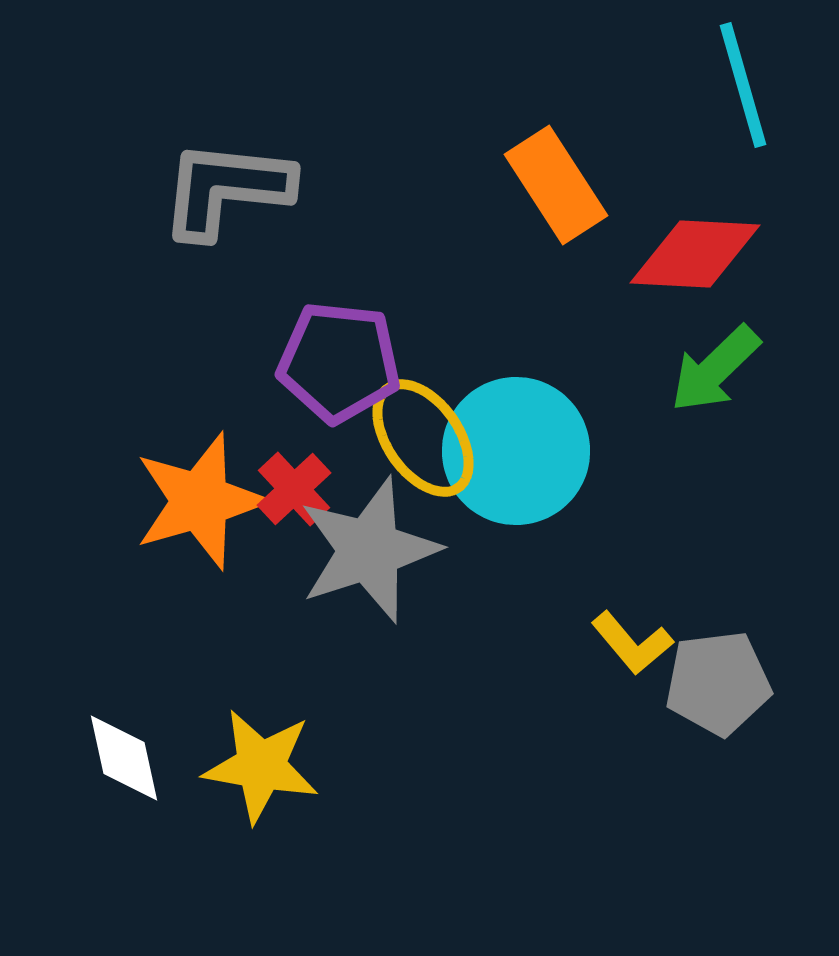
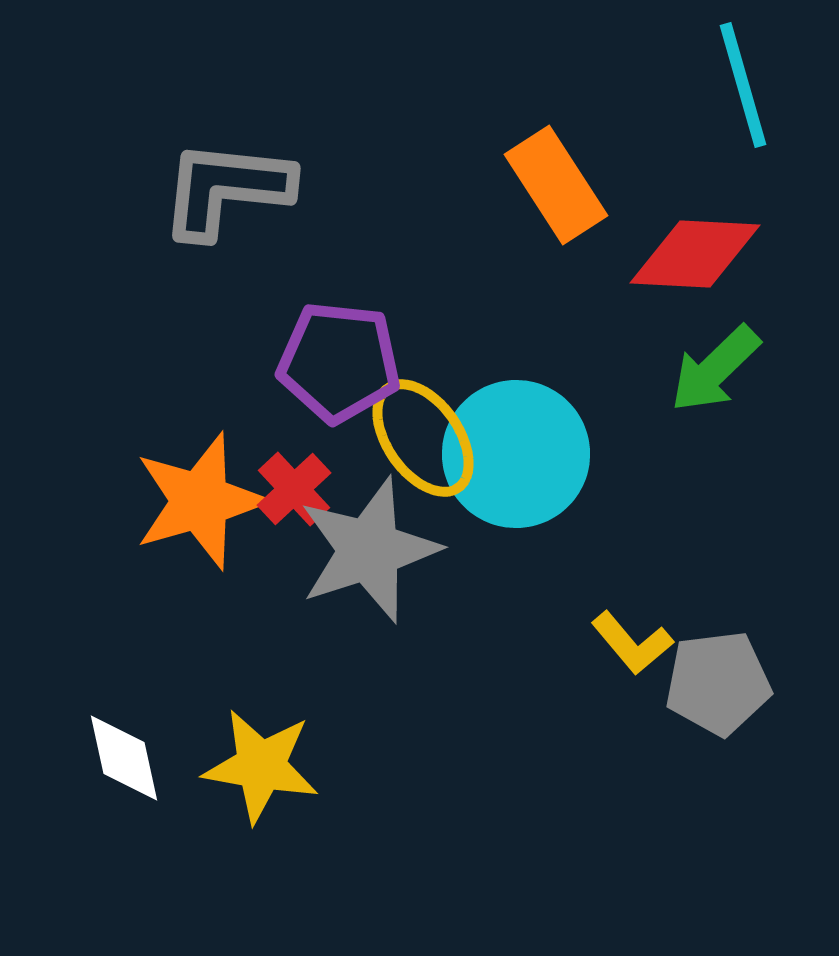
cyan circle: moved 3 px down
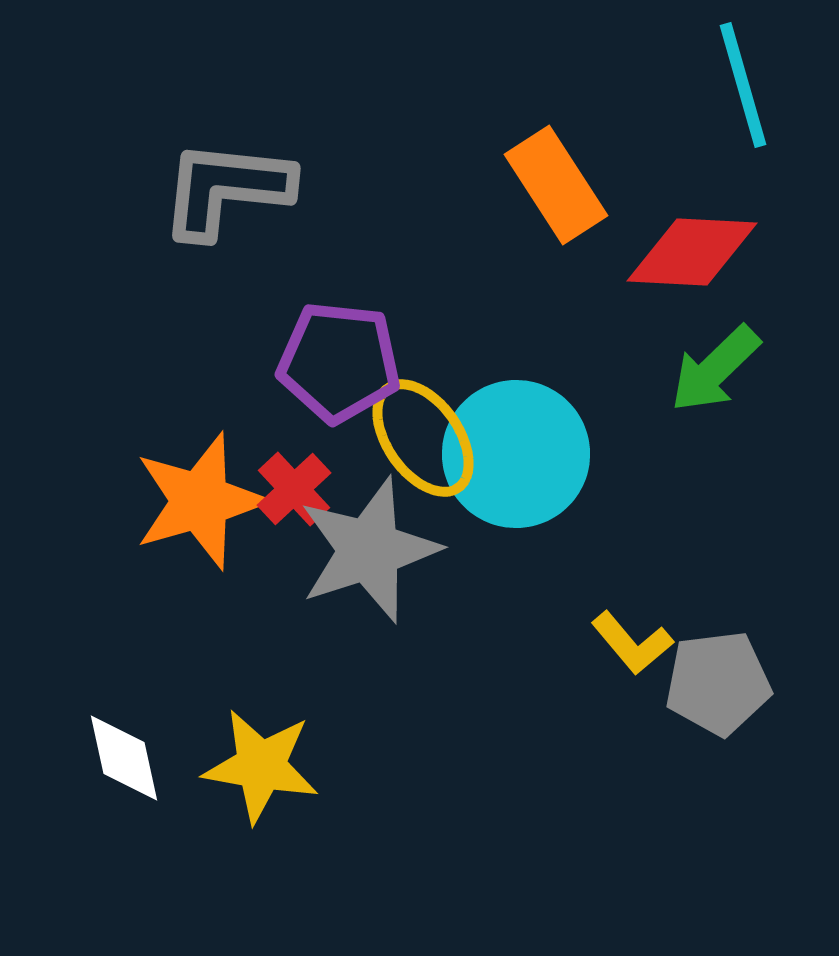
red diamond: moved 3 px left, 2 px up
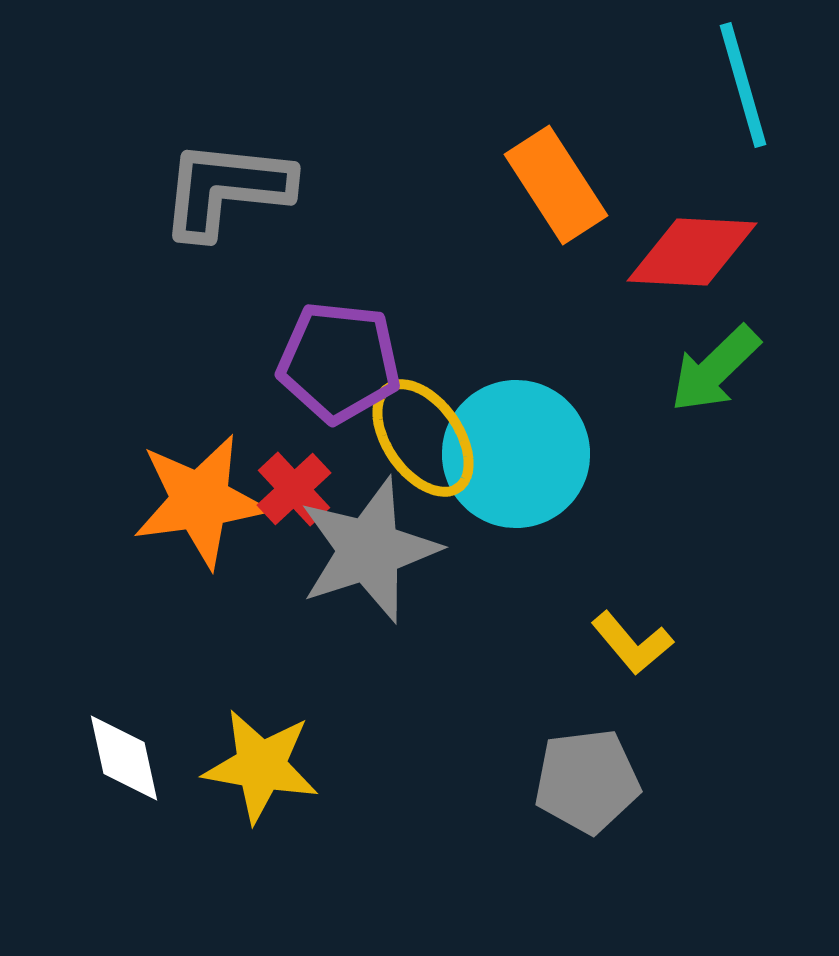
orange star: rotated 8 degrees clockwise
gray pentagon: moved 131 px left, 98 px down
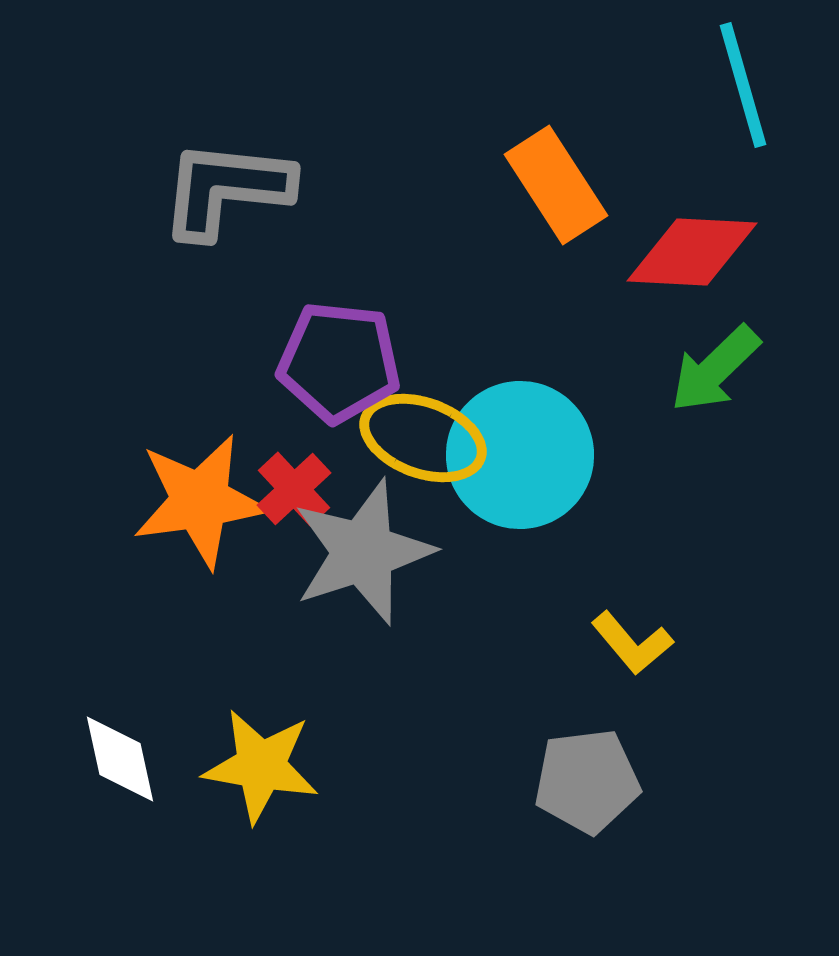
yellow ellipse: rotated 35 degrees counterclockwise
cyan circle: moved 4 px right, 1 px down
gray star: moved 6 px left, 2 px down
white diamond: moved 4 px left, 1 px down
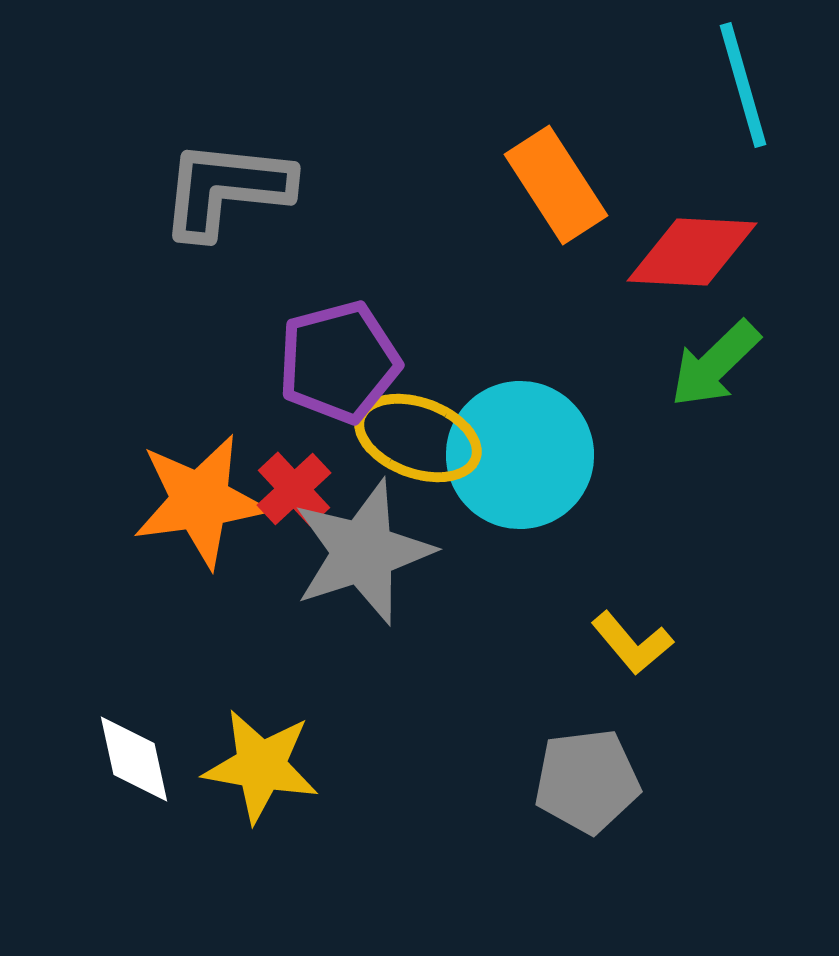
purple pentagon: rotated 21 degrees counterclockwise
green arrow: moved 5 px up
yellow ellipse: moved 5 px left
white diamond: moved 14 px right
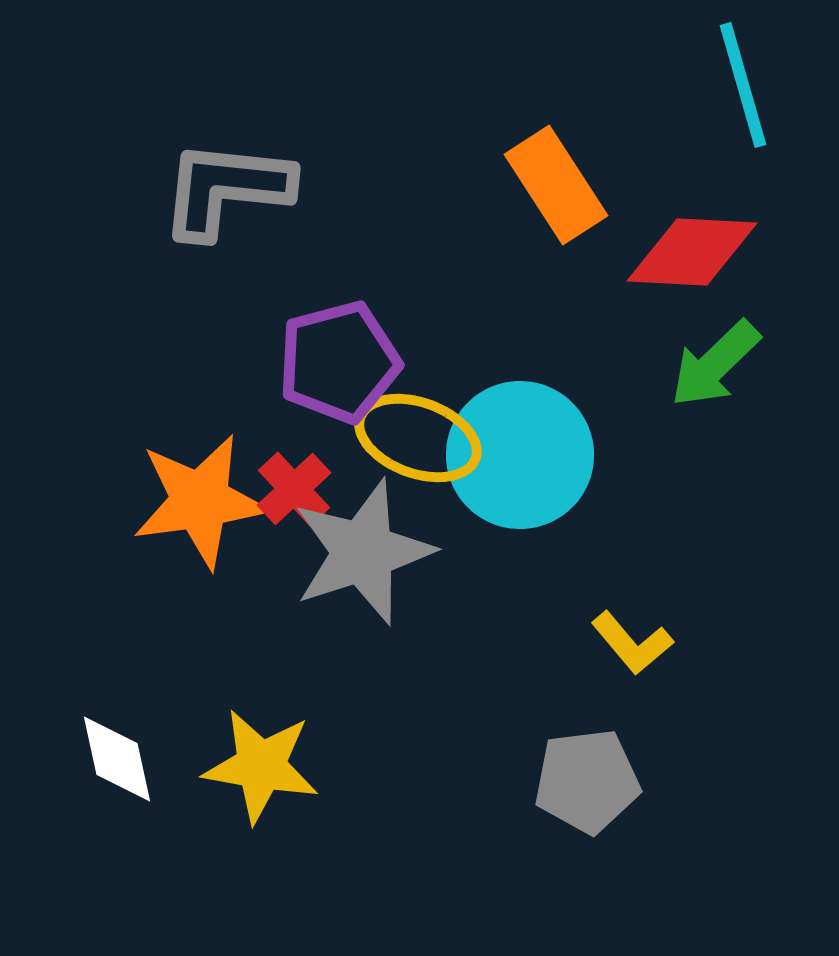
white diamond: moved 17 px left
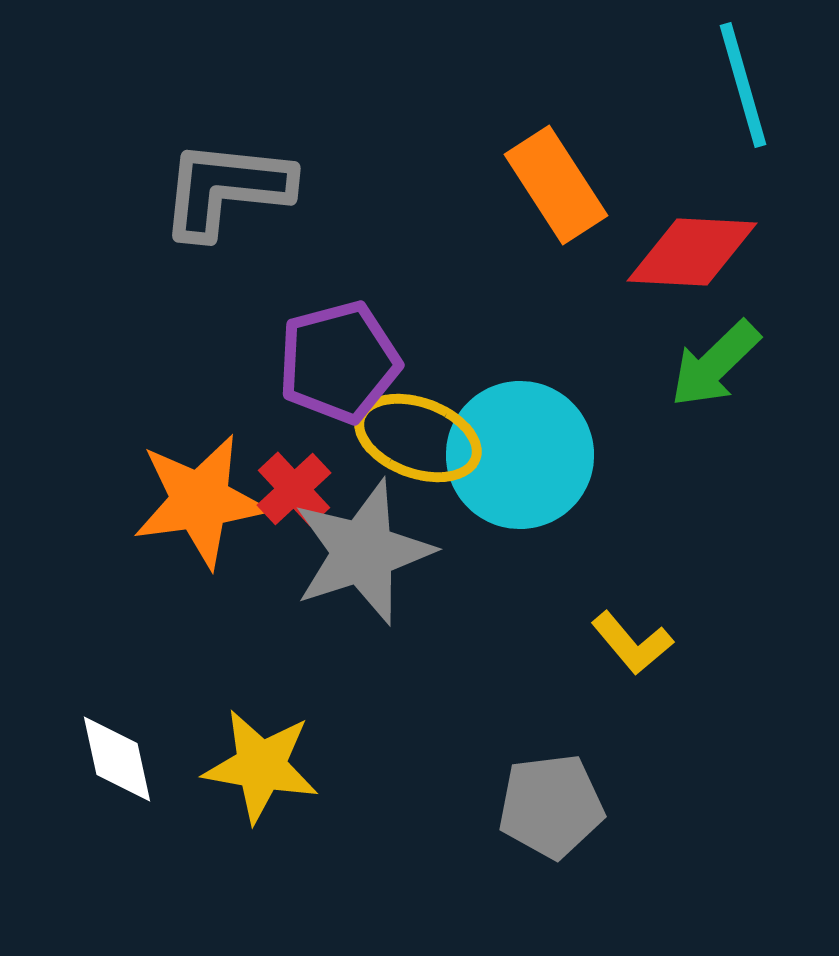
gray pentagon: moved 36 px left, 25 px down
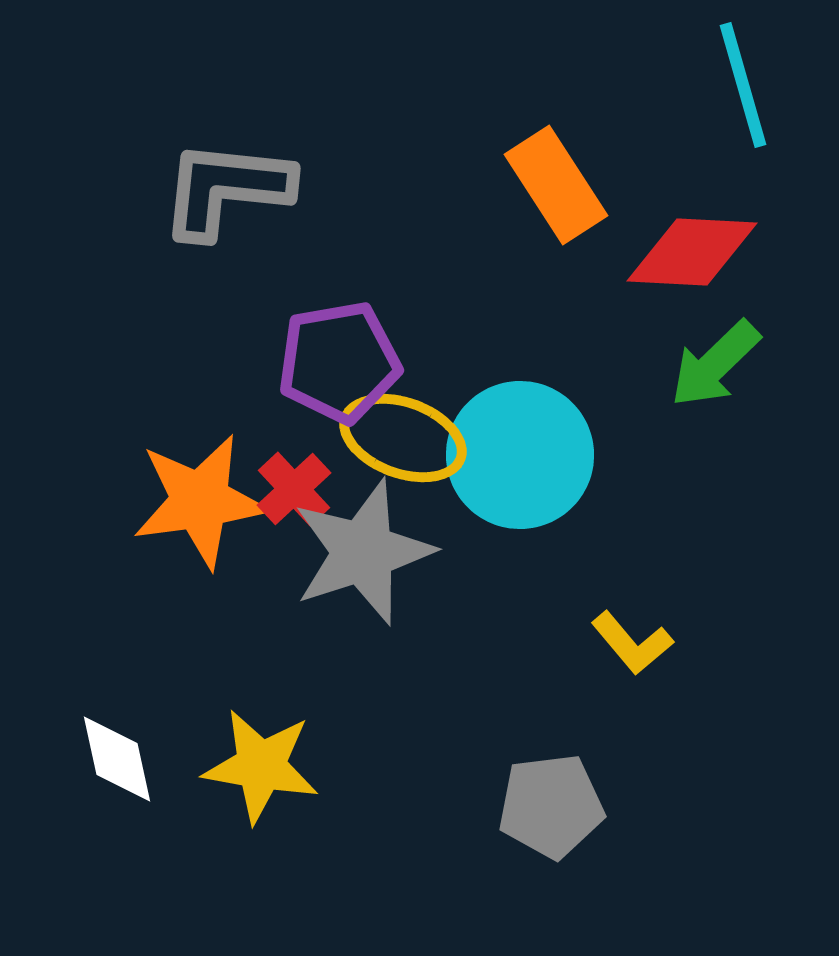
purple pentagon: rotated 5 degrees clockwise
yellow ellipse: moved 15 px left
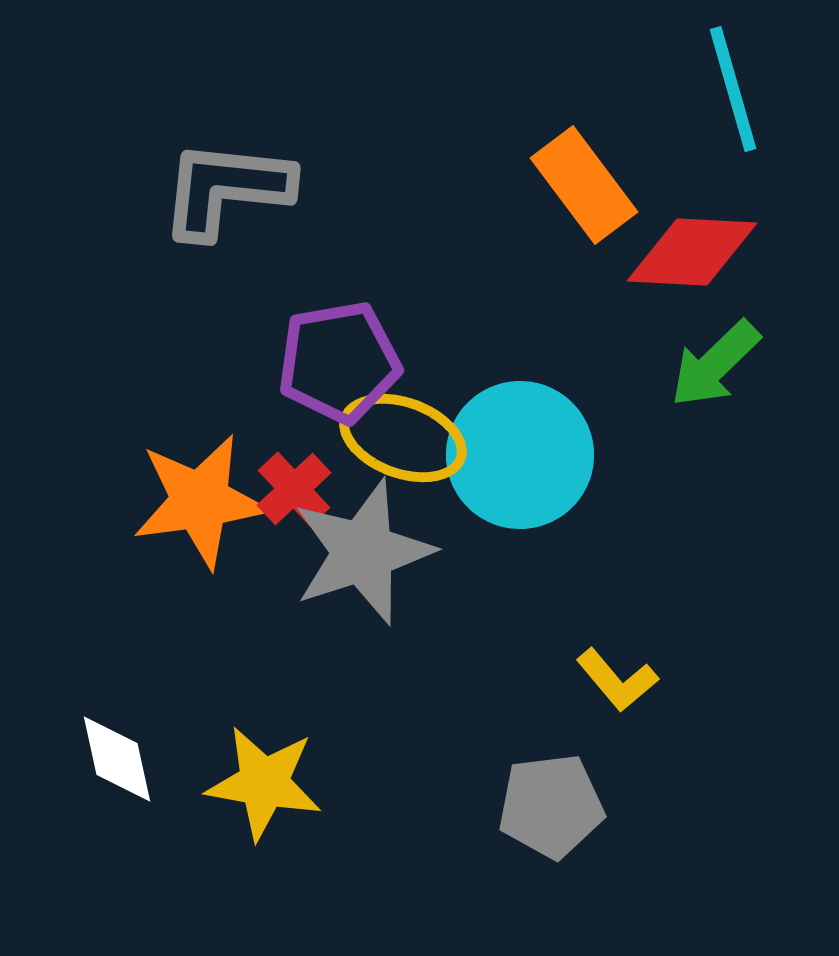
cyan line: moved 10 px left, 4 px down
orange rectangle: moved 28 px right; rotated 4 degrees counterclockwise
yellow L-shape: moved 15 px left, 37 px down
yellow star: moved 3 px right, 17 px down
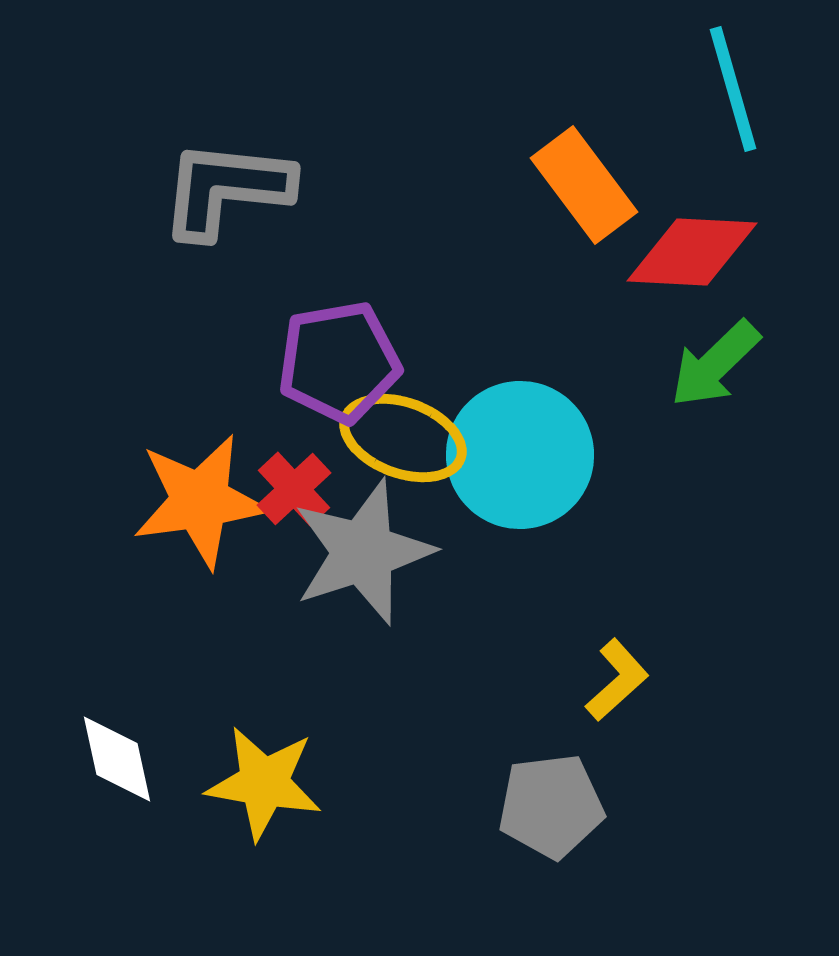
yellow L-shape: rotated 92 degrees counterclockwise
